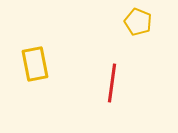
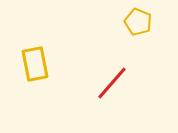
red line: rotated 33 degrees clockwise
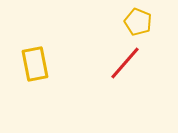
red line: moved 13 px right, 20 px up
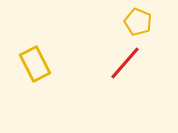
yellow rectangle: rotated 16 degrees counterclockwise
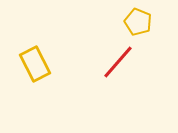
red line: moved 7 px left, 1 px up
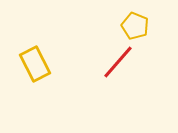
yellow pentagon: moved 3 px left, 4 px down
